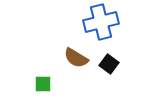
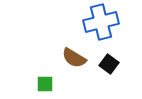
brown semicircle: moved 2 px left
green square: moved 2 px right
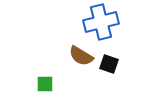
brown semicircle: moved 7 px right, 2 px up
black square: rotated 18 degrees counterclockwise
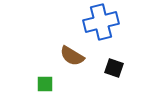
brown semicircle: moved 9 px left
black square: moved 5 px right, 4 px down
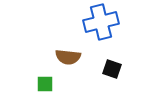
brown semicircle: moved 4 px left, 1 px down; rotated 25 degrees counterclockwise
black square: moved 2 px left, 1 px down
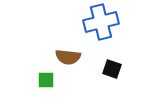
green square: moved 1 px right, 4 px up
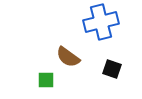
brown semicircle: rotated 30 degrees clockwise
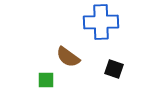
blue cross: rotated 12 degrees clockwise
black square: moved 2 px right
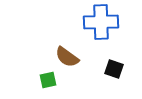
brown semicircle: moved 1 px left
green square: moved 2 px right; rotated 12 degrees counterclockwise
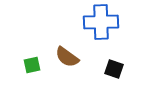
green square: moved 16 px left, 15 px up
